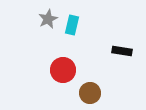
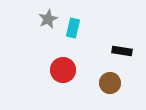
cyan rectangle: moved 1 px right, 3 px down
brown circle: moved 20 px right, 10 px up
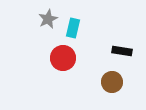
red circle: moved 12 px up
brown circle: moved 2 px right, 1 px up
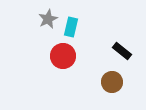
cyan rectangle: moved 2 px left, 1 px up
black rectangle: rotated 30 degrees clockwise
red circle: moved 2 px up
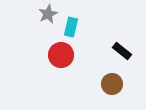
gray star: moved 5 px up
red circle: moved 2 px left, 1 px up
brown circle: moved 2 px down
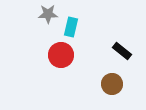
gray star: rotated 24 degrees clockwise
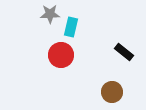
gray star: moved 2 px right
black rectangle: moved 2 px right, 1 px down
brown circle: moved 8 px down
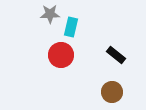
black rectangle: moved 8 px left, 3 px down
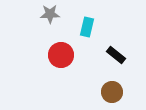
cyan rectangle: moved 16 px right
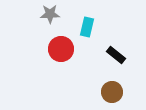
red circle: moved 6 px up
